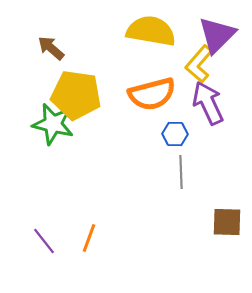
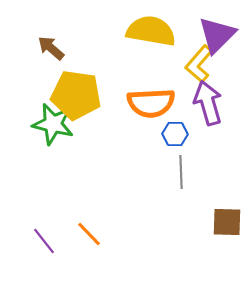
orange semicircle: moved 1 px left, 9 px down; rotated 12 degrees clockwise
purple arrow: rotated 9 degrees clockwise
orange line: moved 4 px up; rotated 64 degrees counterclockwise
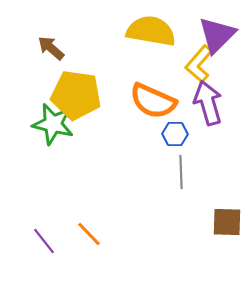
orange semicircle: moved 2 px right, 2 px up; rotated 27 degrees clockwise
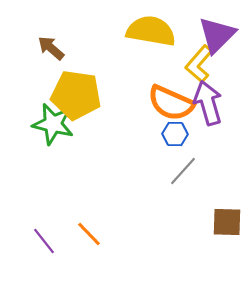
orange semicircle: moved 18 px right, 2 px down
gray line: moved 2 px right, 1 px up; rotated 44 degrees clockwise
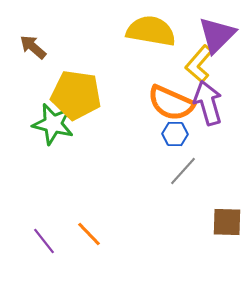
brown arrow: moved 18 px left, 1 px up
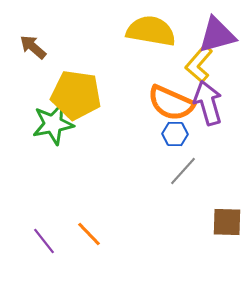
purple triangle: rotated 30 degrees clockwise
green star: rotated 24 degrees counterclockwise
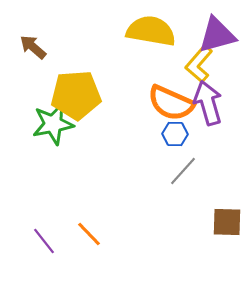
yellow pentagon: rotated 12 degrees counterclockwise
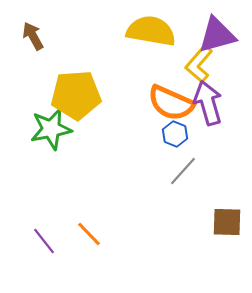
brown arrow: moved 11 px up; rotated 20 degrees clockwise
green star: moved 2 px left, 5 px down
blue hexagon: rotated 20 degrees clockwise
